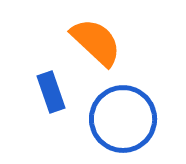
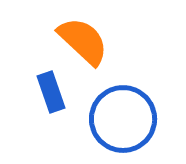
orange semicircle: moved 13 px left, 1 px up
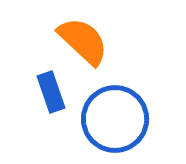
blue circle: moved 8 px left
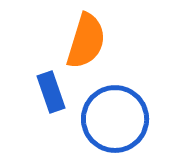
orange semicircle: moved 3 px right; rotated 64 degrees clockwise
